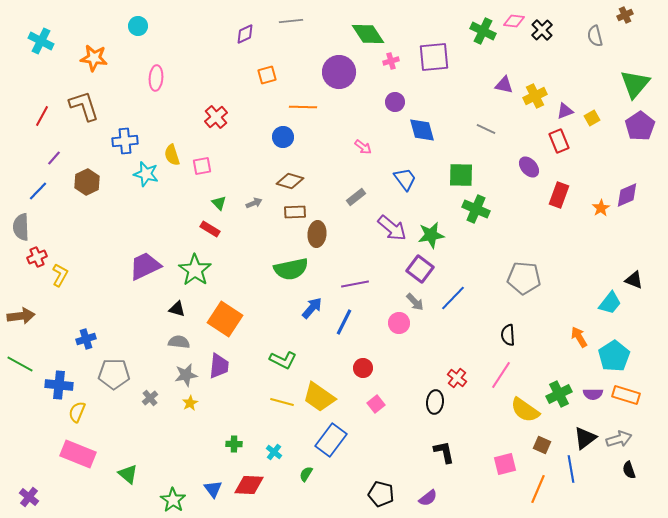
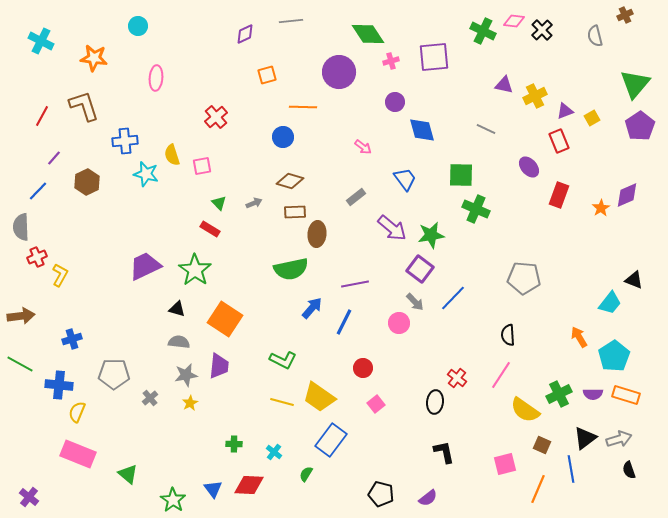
blue cross at (86, 339): moved 14 px left
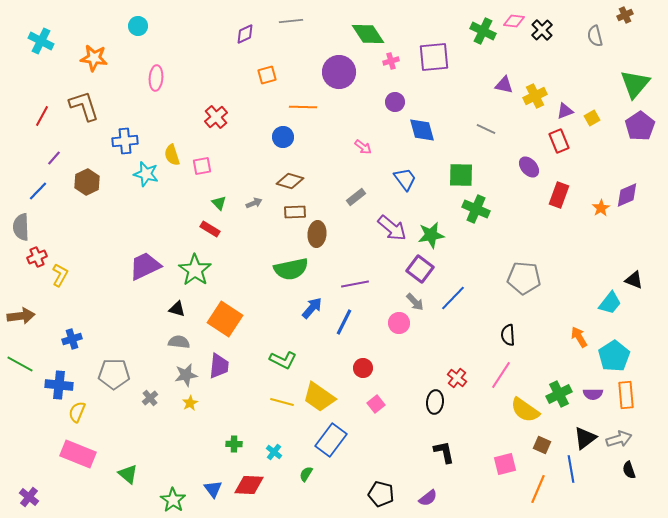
orange rectangle at (626, 395): rotated 68 degrees clockwise
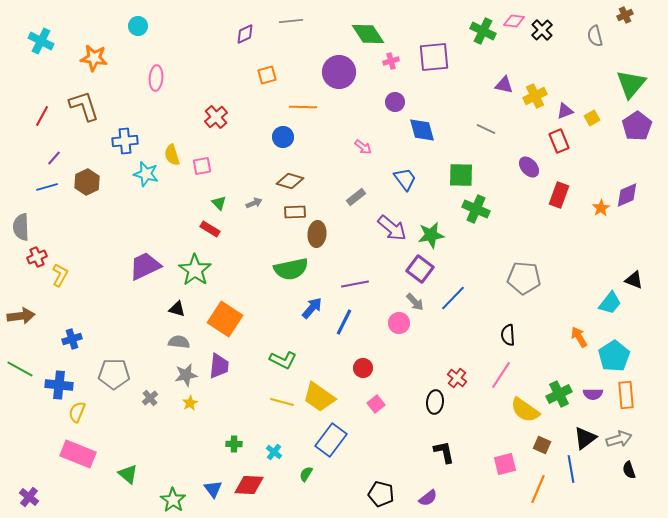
green triangle at (635, 84): moved 4 px left
purple pentagon at (640, 126): moved 3 px left
blue line at (38, 191): moved 9 px right, 4 px up; rotated 30 degrees clockwise
green line at (20, 364): moved 5 px down
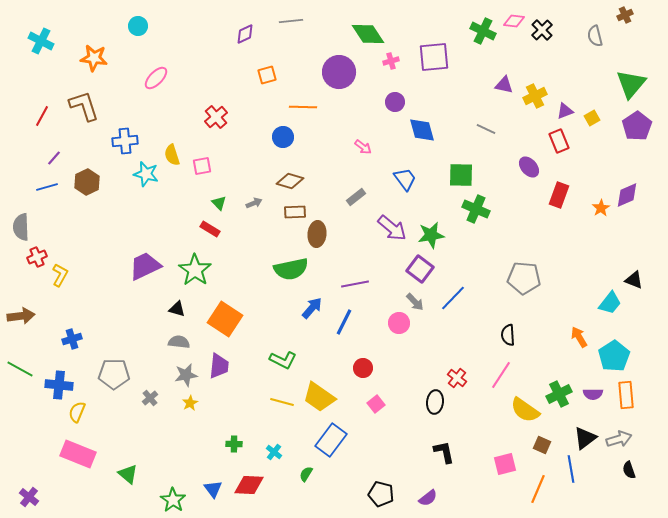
pink ellipse at (156, 78): rotated 40 degrees clockwise
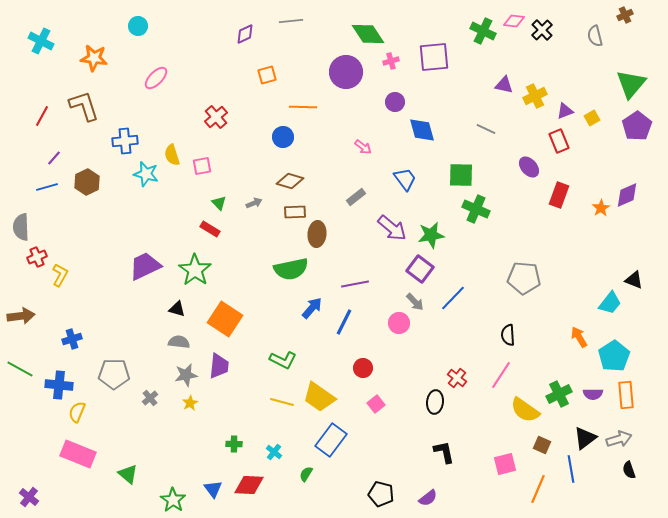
purple circle at (339, 72): moved 7 px right
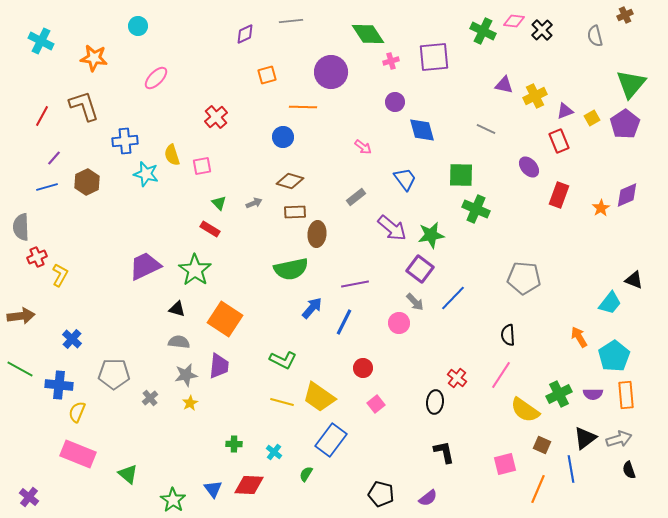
purple circle at (346, 72): moved 15 px left
purple pentagon at (637, 126): moved 12 px left, 2 px up
blue cross at (72, 339): rotated 30 degrees counterclockwise
